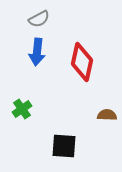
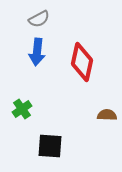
black square: moved 14 px left
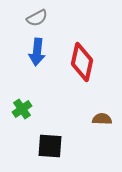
gray semicircle: moved 2 px left, 1 px up
brown semicircle: moved 5 px left, 4 px down
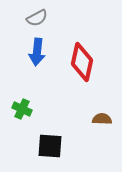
green cross: rotated 30 degrees counterclockwise
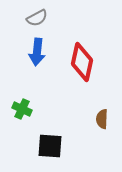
brown semicircle: rotated 90 degrees counterclockwise
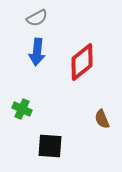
red diamond: rotated 39 degrees clockwise
brown semicircle: rotated 24 degrees counterclockwise
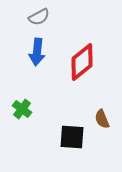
gray semicircle: moved 2 px right, 1 px up
green cross: rotated 12 degrees clockwise
black square: moved 22 px right, 9 px up
